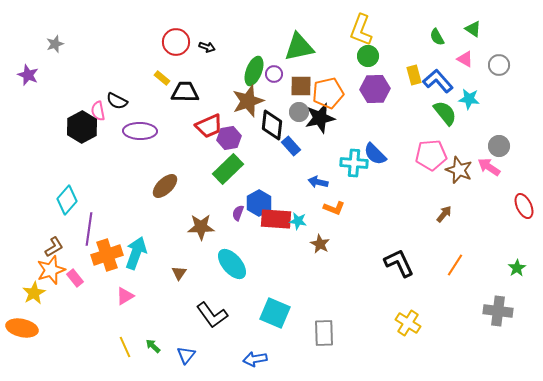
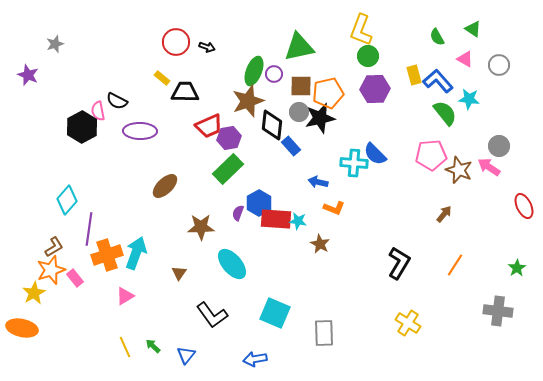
black L-shape at (399, 263): rotated 56 degrees clockwise
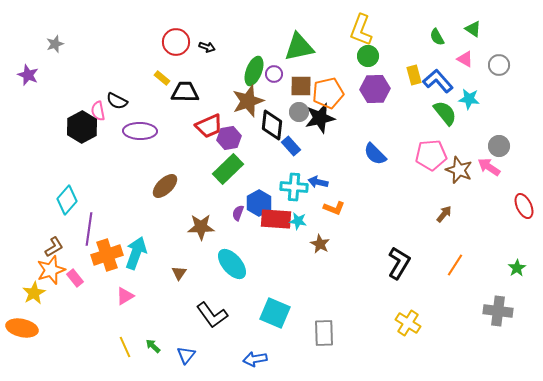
cyan cross at (354, 163): moved 60 px left, 24 px down
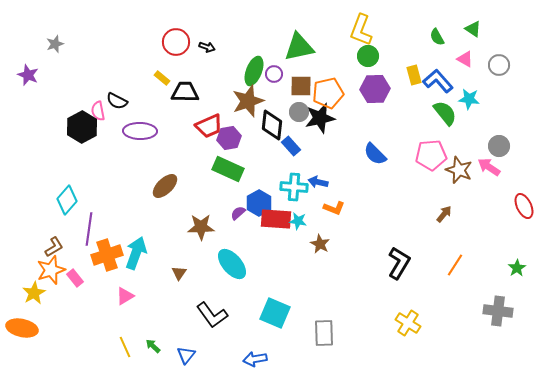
green rectangle at (228, 169): rotated 68 degrees clockwise
purple semicircle at (238, 213): rotated 28 degrees clockwise
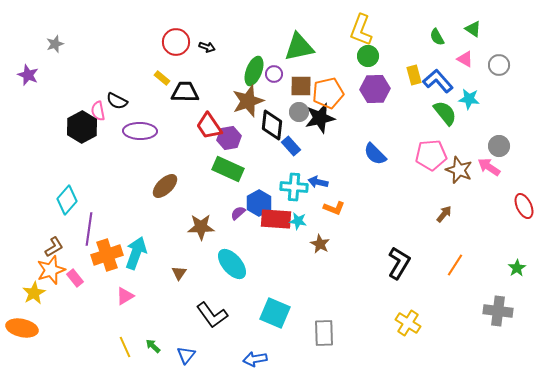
red trapezoid at (209, 126): rotated 80 degrees clockwise
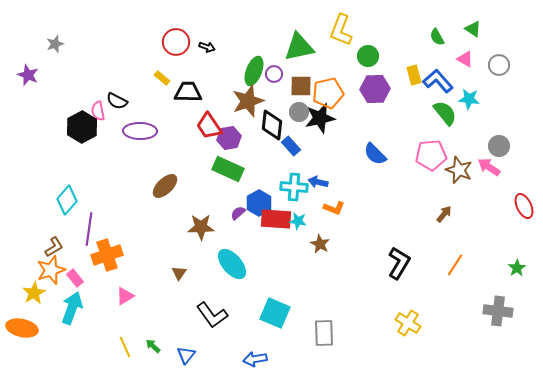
yellow L-shape at (361, 30): moved 20 px left
black trapezoid at (185, 92): moved 3 px right
cyan arrow at (136, 253): moved 64 px left, 55 px down
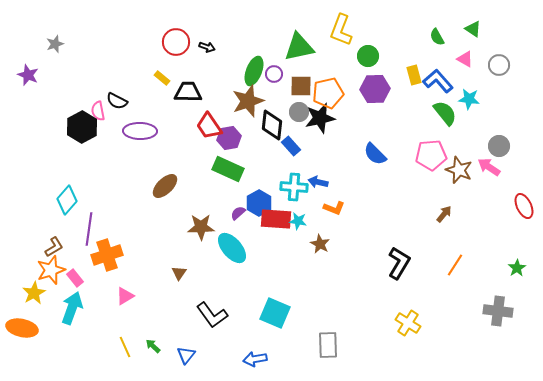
cyan ellipse at (232, 264): moved 16 px up
gray rectangle at (324, 333): moved 4 px right, 12 px down
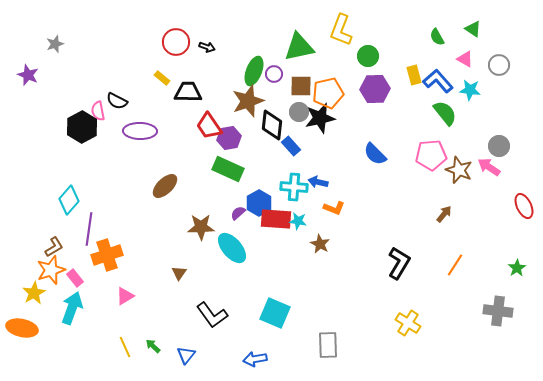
cyan star at (469, 99): moved 1 px right, 9 px up
cyan diamond at (67, 200): moved 2 px right
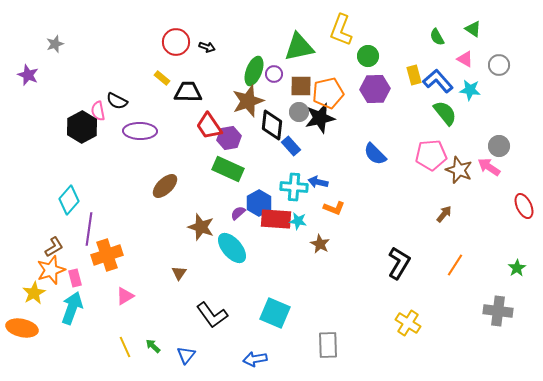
brown star at (201, 227): rotated 20 degrees clockwise
pink rectangle at (75, 278): rotated 24 degrees clockwise
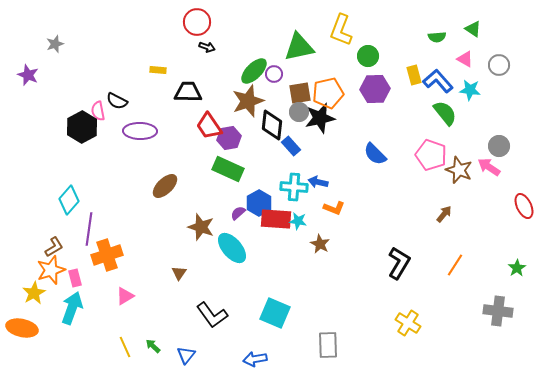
green semicircle at (437, 37): rotated 66 degrees counterclockwise
red circle at (176, 42): moved 21 px right, 20 px up
green ellipse at (254, 71): rotated 24 degrees clockwise
yellow rectangle at (162, 78): moved 4 px left, 8 px up; rotated 35 degrees counterclockwise
brown square at (301, 86): moved 1 px left, 7 px down; rotated 10 degrees counterclockwise
pink pentagon at (431, 155): rotated 24 degrees clockwise
